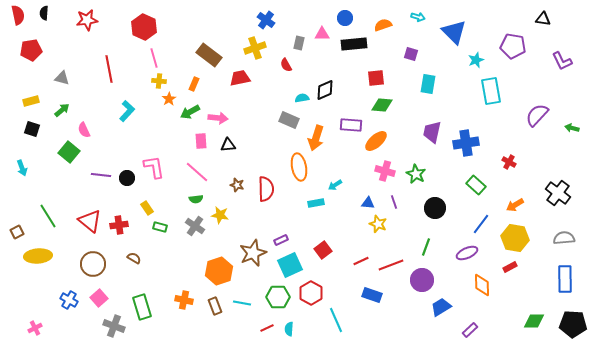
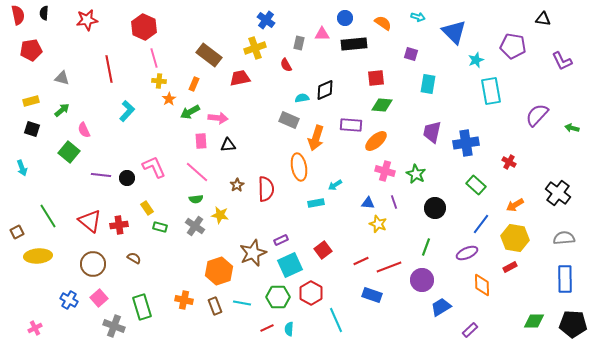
orange semicircle at (383, 25): moved 2 px up; rotated 54 degrees clockwise
pink L-shape at (154, 167): rotated 15 degrees counterclockwise
brown star at (237, 185): rotated 24 degrees clockwise
red line at (391, 265): moved 2 px left, 2 px down
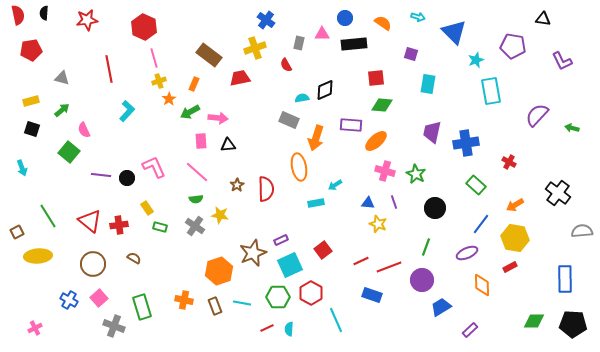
yellow cross at (159, 81): rotated 24 degrees counterclockwise
gray semicircle at (564, 238): moved 18 px right, 7 px up
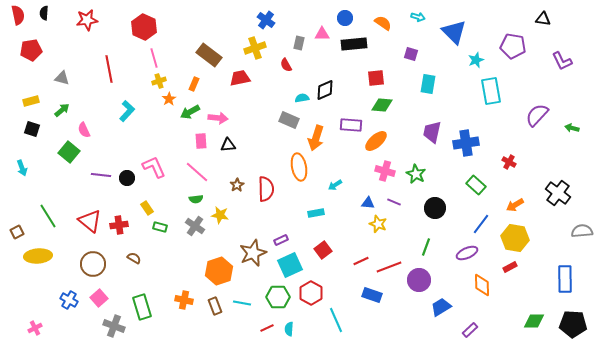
purple line at (394, 202): rotated 48 degrees counterclockwise
cyan rectangle at (316, 203): moved 10 px down
purple circle at (422, 280): moved 3 px left
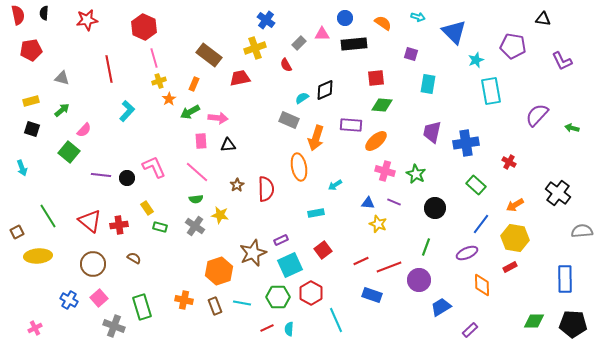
gray rectangle at (299, 43): rotated 32 degrees clockwise
cyan semicircle at (302, 98): rotated 24 degrees counterclockwise
pink semicircle at (84, 130): rotated 112 degrees counterclockwise
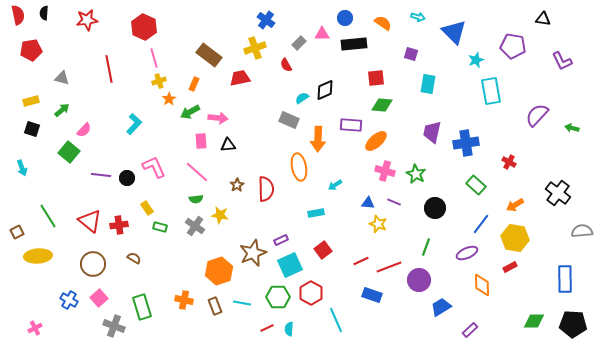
cyan L-shape at (127, 111): moved 7 px right, 13 px down
orange arrow at (316, 138): moved 2 px right, 1 px down; rotated 15 degrees counterclockwise
